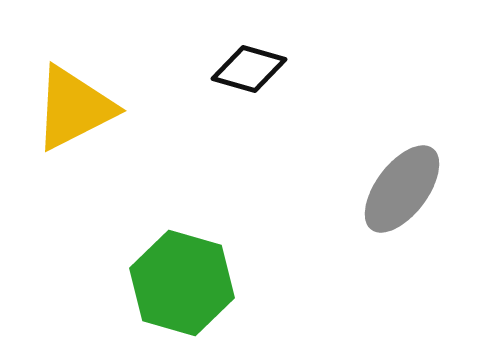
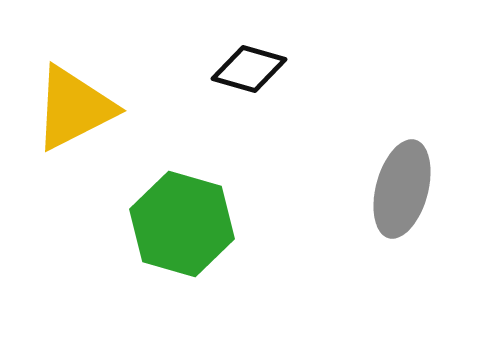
gray ellipse: rotated 22 degrees counterclockwise
green hexagon: moved 59 px up
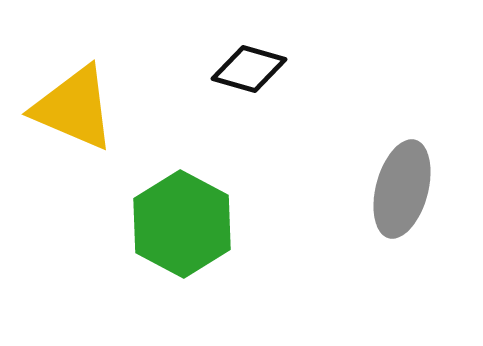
yellow triangle: rotated 50 degrees clockwise
green hexagon: rotated 12 degrees clockwise
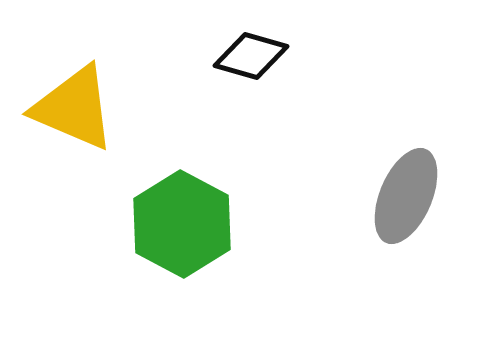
black diamond: moved 2 px right, 13 px up
gray ellipse: moved 4 px right, 7 px down; rotated 8 degrees clockwise
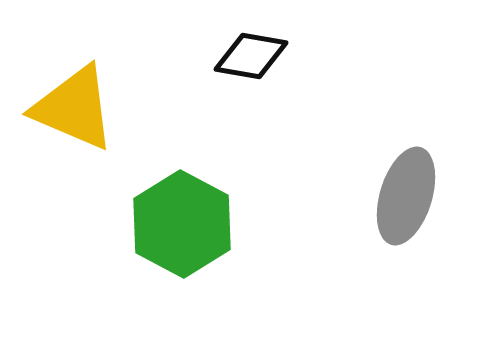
black diamond: rotated 6 degrees counterclockwise
gray ellipse: rotated 6 degrees counterclockwise
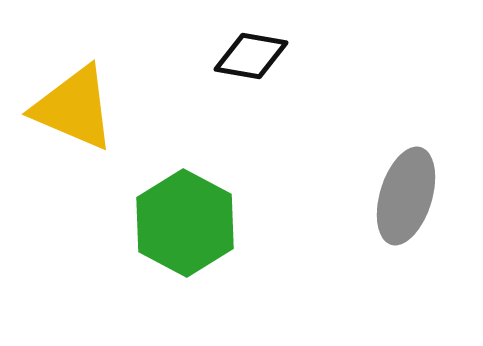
green hexagon: moved 3 px right, 1 px up
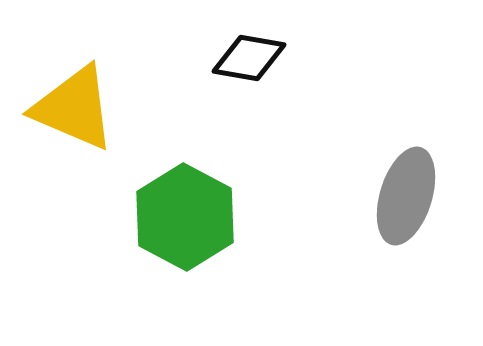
black diamond: moved 2 px left, 2 px down
green hexagon: moved 6 px up
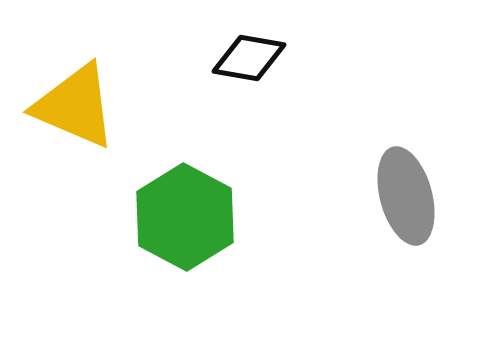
yellow triangle: moved 1 px right, 2 px up
gray ellipse: rotated 32 degrees counterclockwise
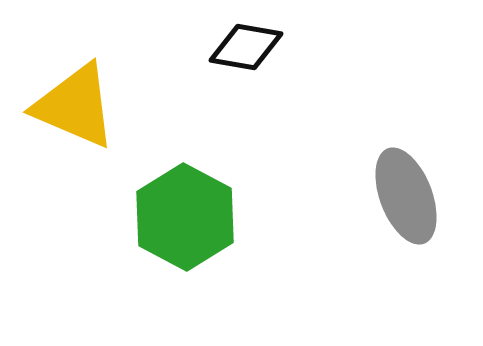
black diamond: moved 3 px left, 11 px up
gray ellipse: rotated 6 degrees counterclockwise
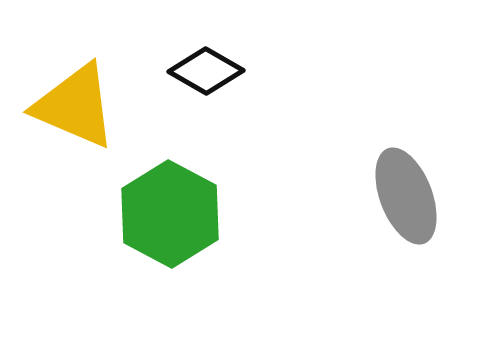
black diamond: moved 40 px left, 24 px down; rotated 20 degrees clockwise
green hexagon: moved 15 px left, 3 px up
